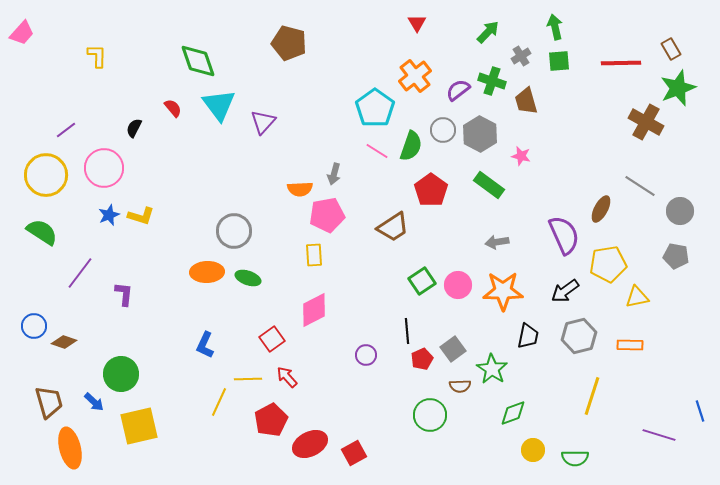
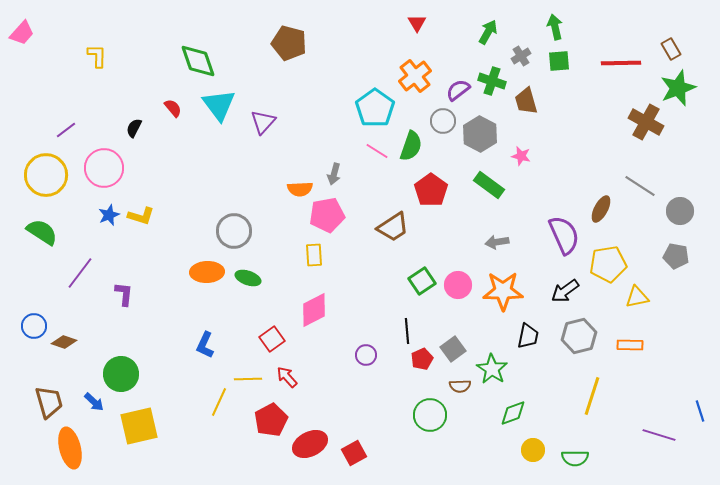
green arrow at (488, 32): rotated 15 degrees counterclockwise
gray circle at (443, 130): moved 9 px up
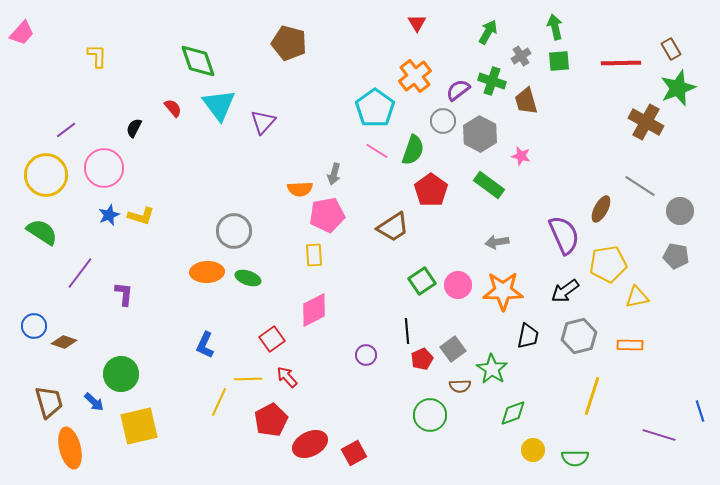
green semicircle at (411, 146): moved 2 px right, 4 px down
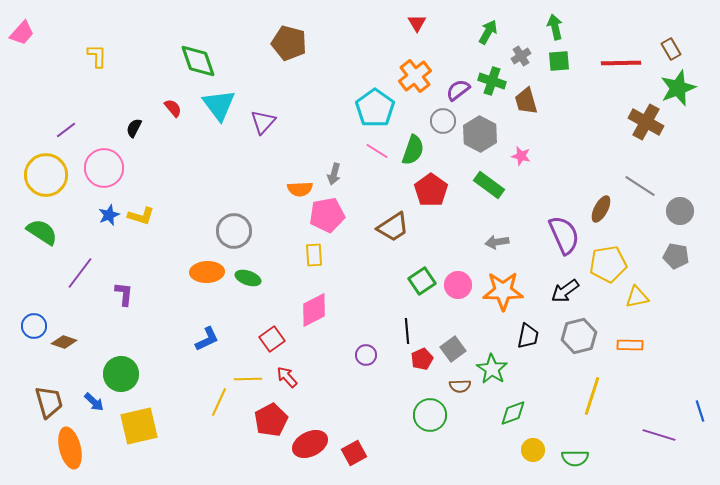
blue L-shape at (205, 345): moved 2 px right, 6 px up; rotated 140 degrees counterclockwise
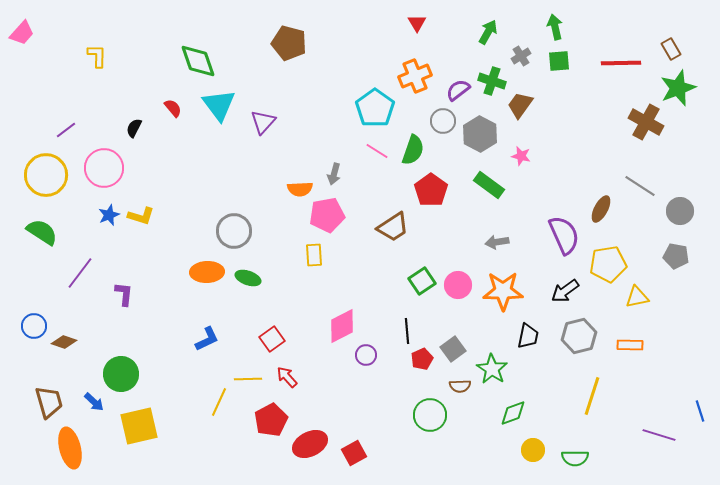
orange cross at (415, 76): rotated 16 degrees clockwise
brown trapezoid at (526, 101): moved 6 px left, 4 px down; rotated 52 degrees clockwise
pink diamond at (314, 310): moved 28 px right, 16 px down
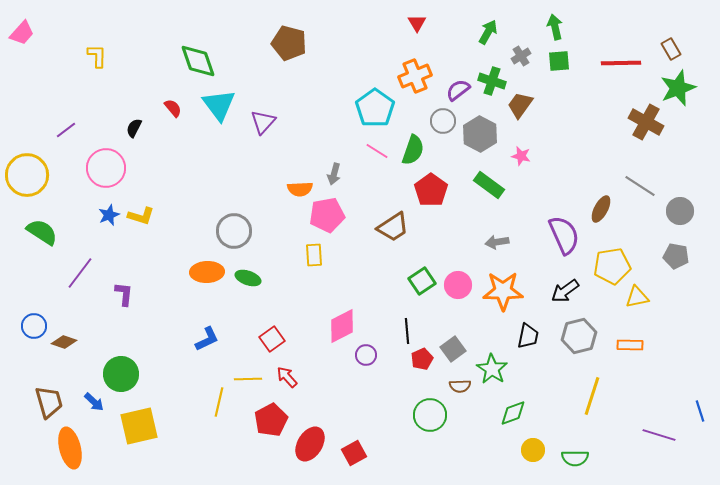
pink circle at (104, 168): moved 2 px right
yellow circle at (46, 175): moved 19 px left
yellow pentagon at (608, 264): moved 4 px right, 2 px down
yellow line at (219, 402): rotated 12 degrees counterclockwise
red ellipse at (310, 444): rotated 32 degrees counterclockwise
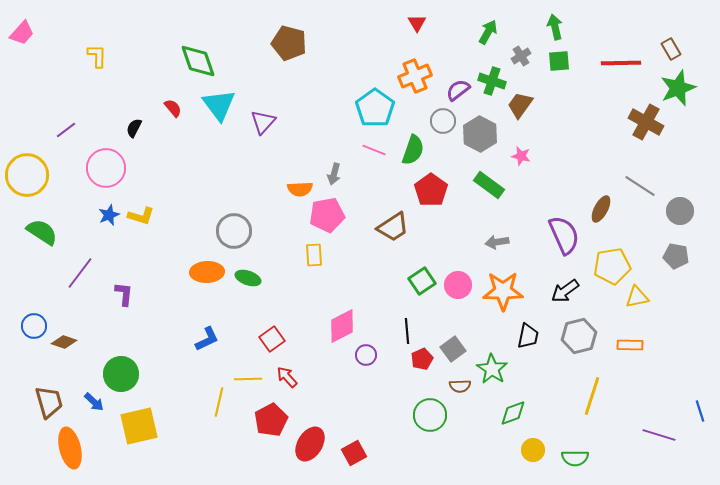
pink line at (377, 151): moved 3 px left, 1 px up; rotated 10 degrees counterclockwise
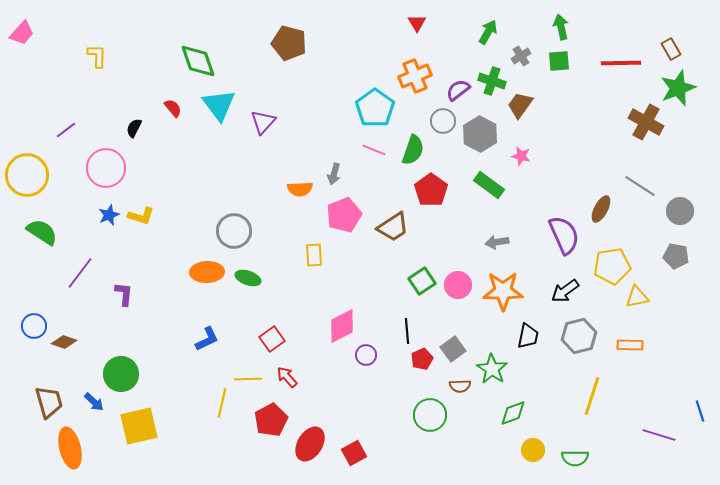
green arrow at (555, 27): moved 6 px right
pink pentagon at (327, 215): moved 17 px right; rotated 12 degrees counterclockwise
yellow line at (219, 402): moved 3 px right, 1 px down
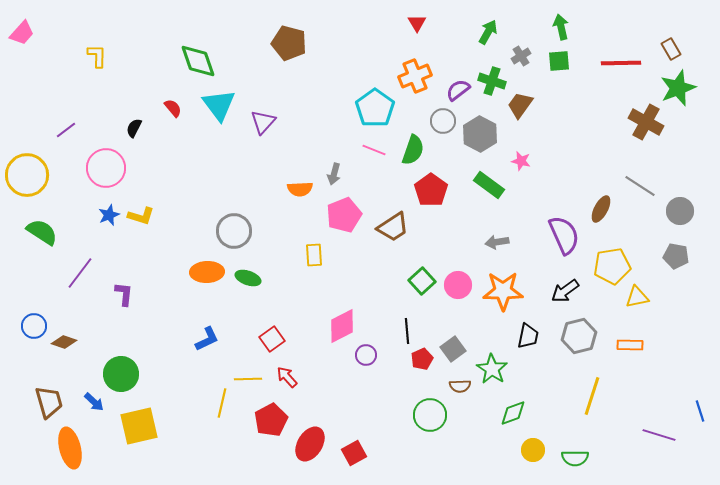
pink star at (521, 156): moved 5 px down
green square at (422, 281): rotated 8 degrees counterclockwise
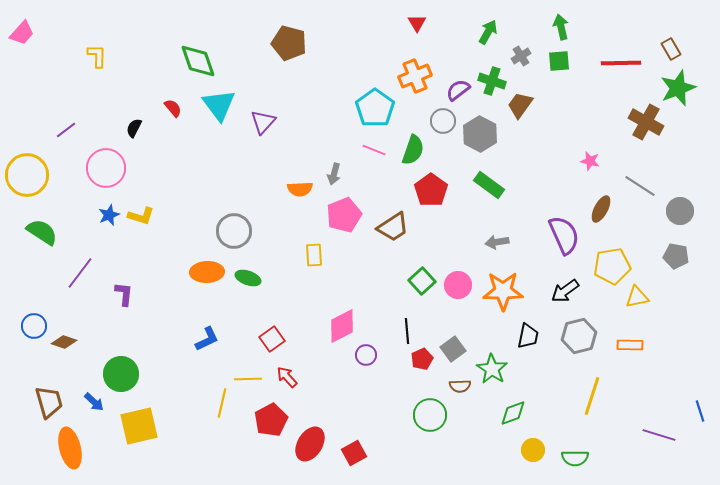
pink star at (521, 161): moved 69 px right
